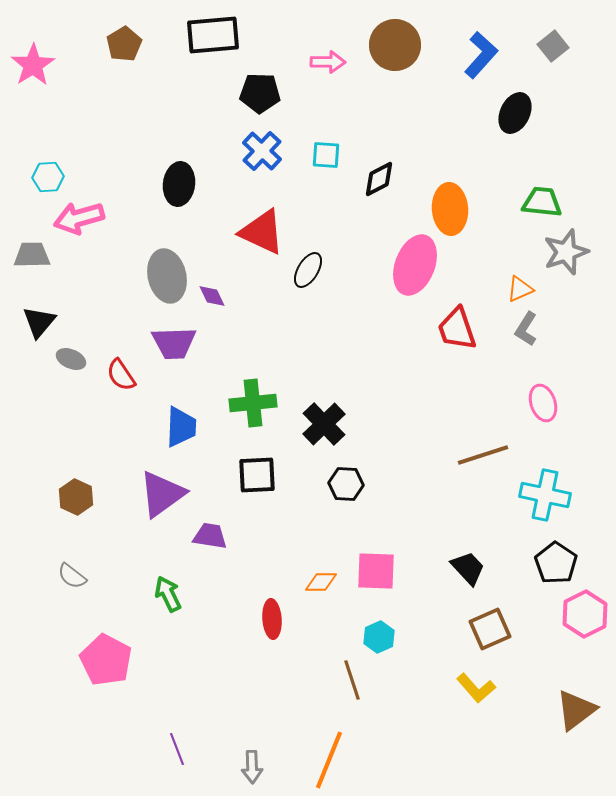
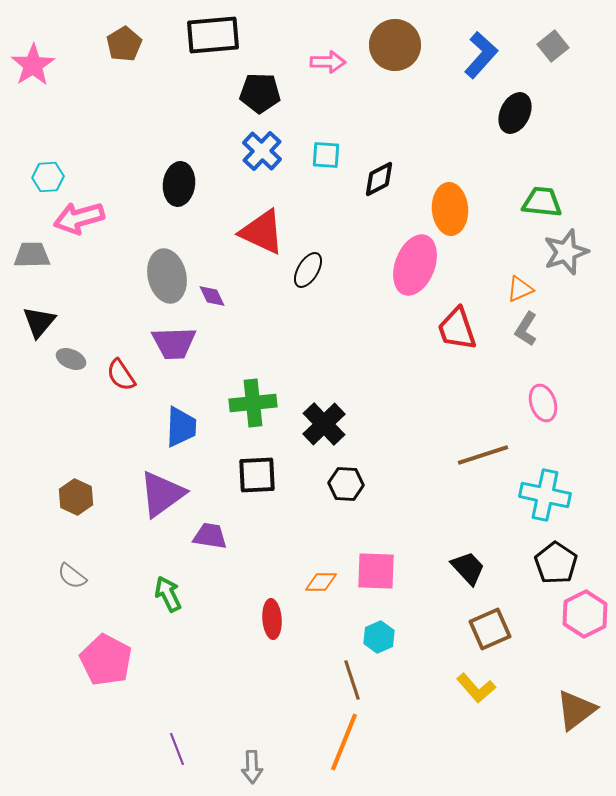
orange line at (329, 760): moved 15 px right, 18 px up
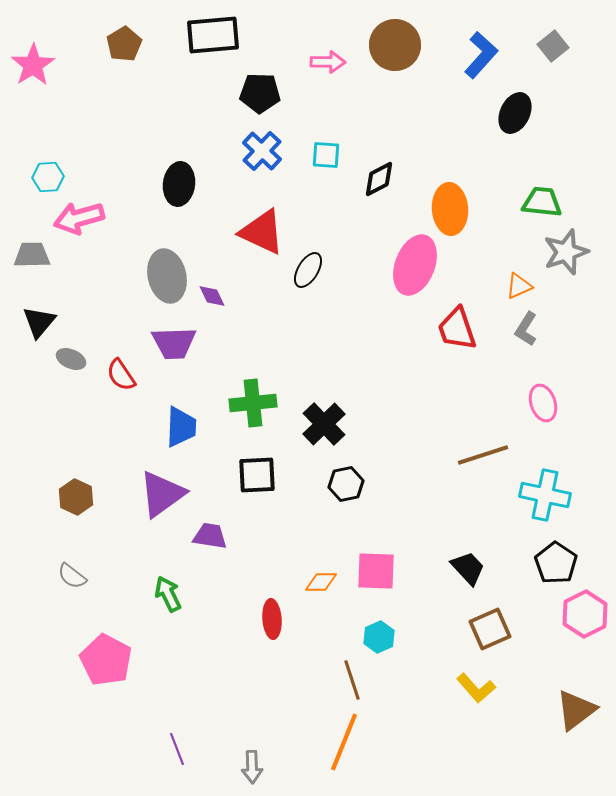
orange triangle at (520, 289): moved 1 px left, 3 px up
black hexagon at (346, 484): rotated 16 degrees counterclockwise
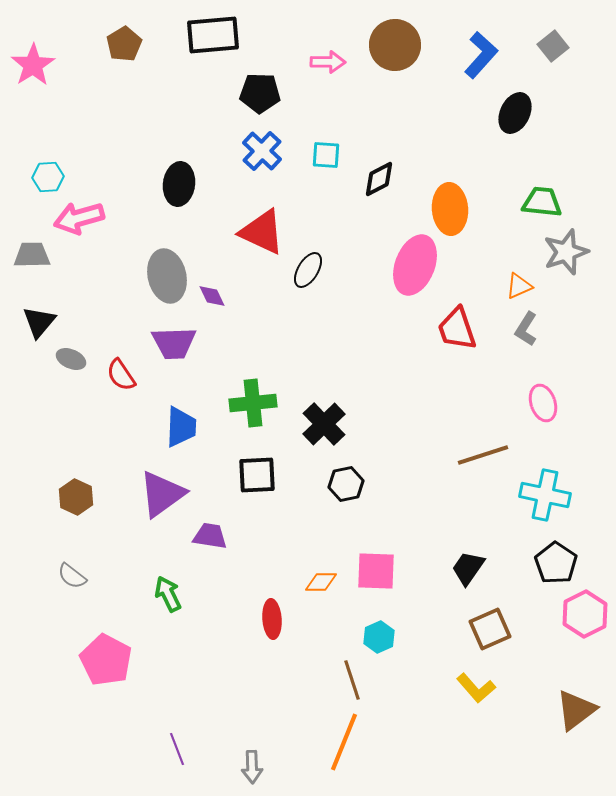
black trapezoid at (468, 568): rotated 102 degrees counterclockwise
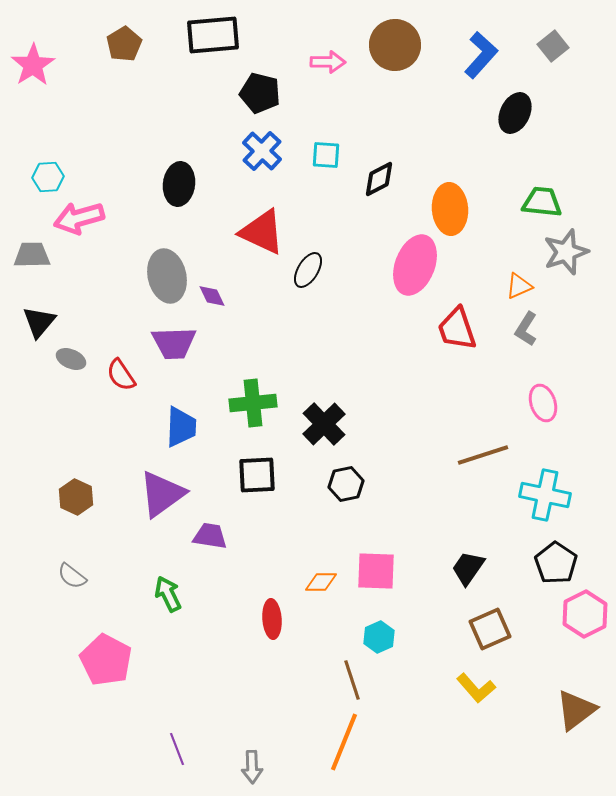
black pentagon at (260, 93): rotated 12 degrees clockwise
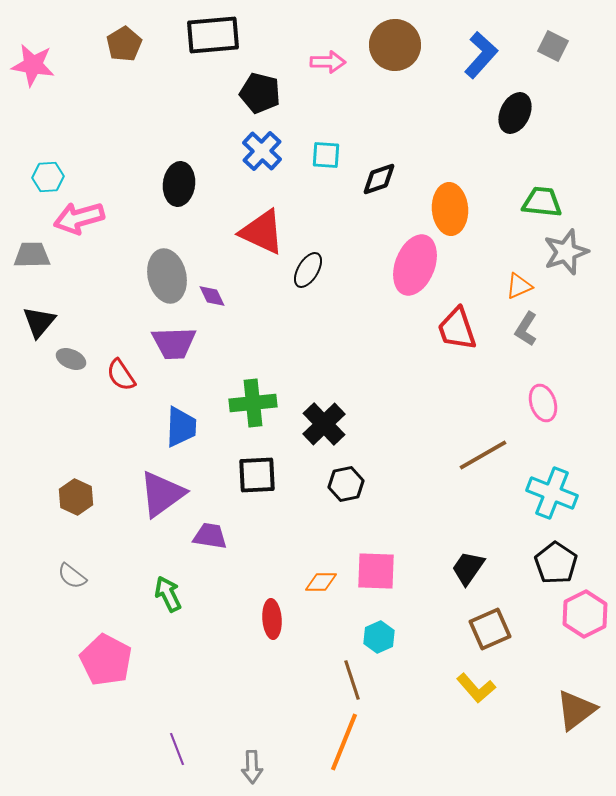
gray square at (553, 46): rotated 24 degrees counterclockwise
pink star at (33, 65): rotated 30 degrees counterclockwise
black diamond at (379, 179): rotated 9 degrees clockwise
brown line at (483, 455): rotated 12 degrees counterclockwise
cyan cross at (545, 495): moved 7 px right, 2 px up; rotated 9 degrees clockwise
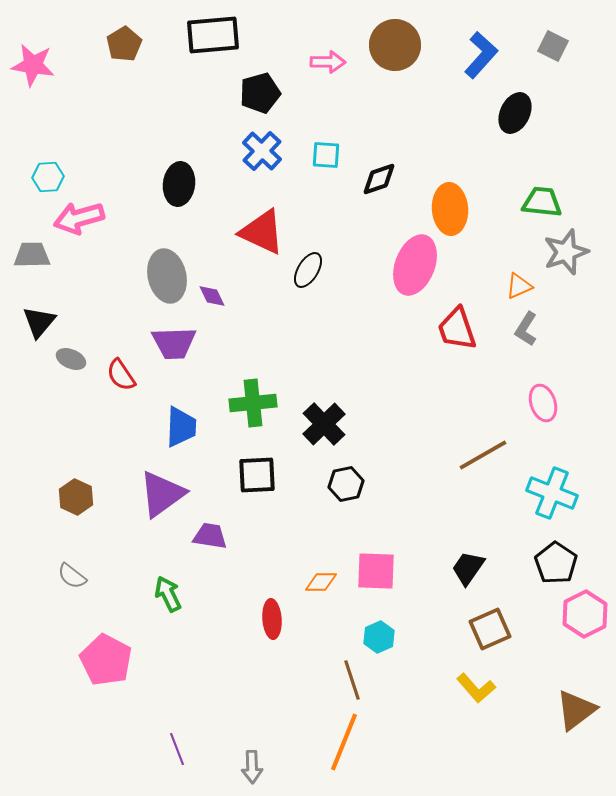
black pentagon at (260, 93): rotated 30 degrees counterclockwise
